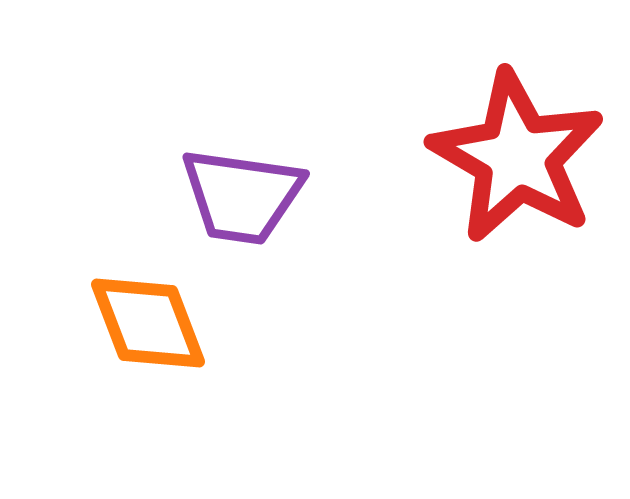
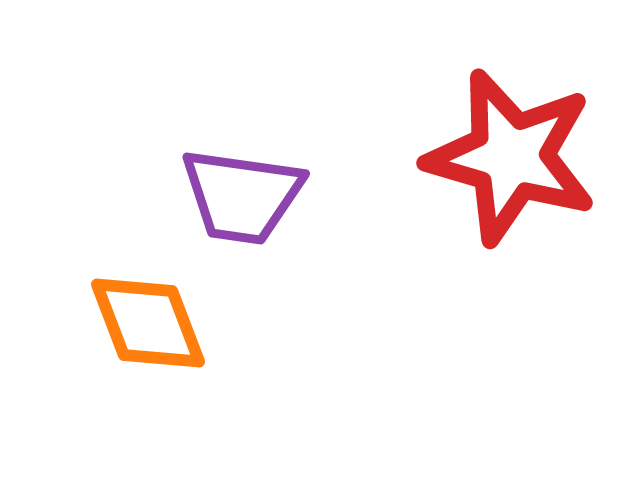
red star: moved 6 px left; rotated 14 degrees counterclockwise
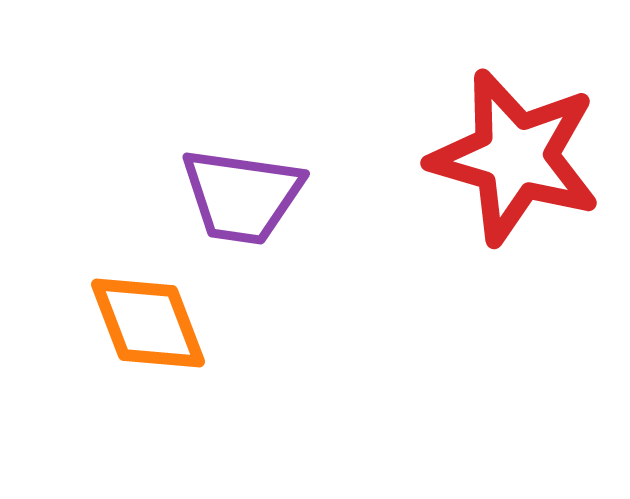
red star: moved 4 px right
